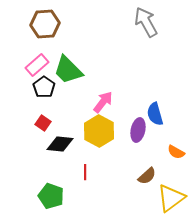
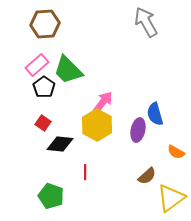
yellow hexagon: moved 2 px left, 6 px up
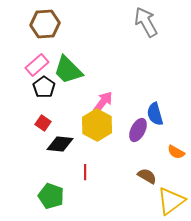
purple ellipse: rotated 15 degrees clockwise
brown semicircle: rotated 108 degrees counterclockwise
yellow triangle: moved 3 px down
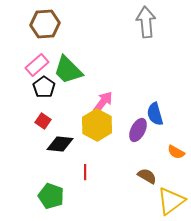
gray arrow: rotated 24 degrees clockwise
red square: moved 2 px up
